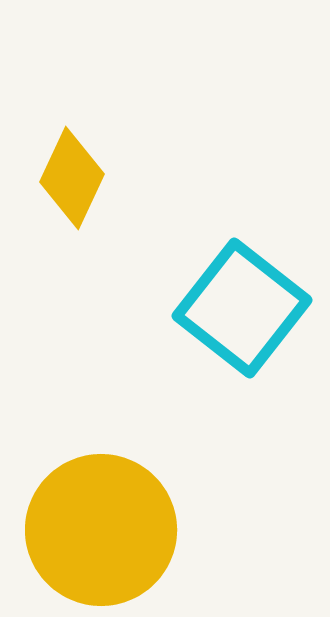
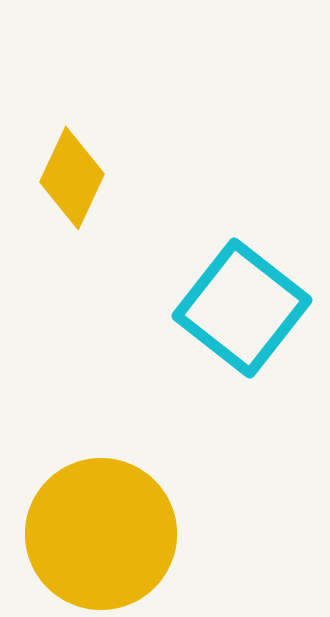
yellow circle: moved 4 px down
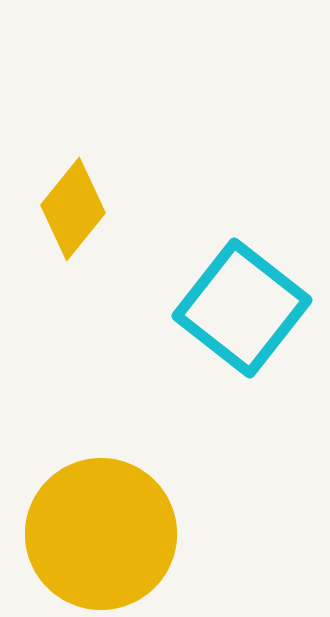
yellow diamond: moved 1 px right, 31 px down; rotated 14 degrees clockwise
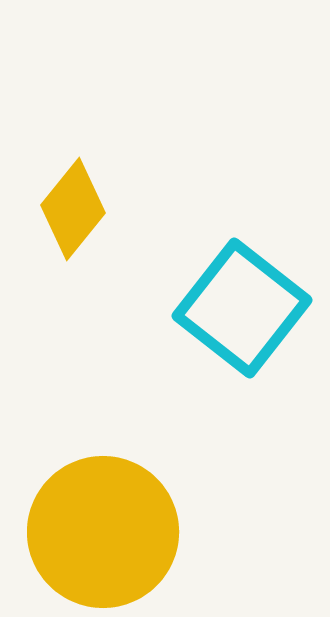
yellow circle: moved 2 px right, 2 px up
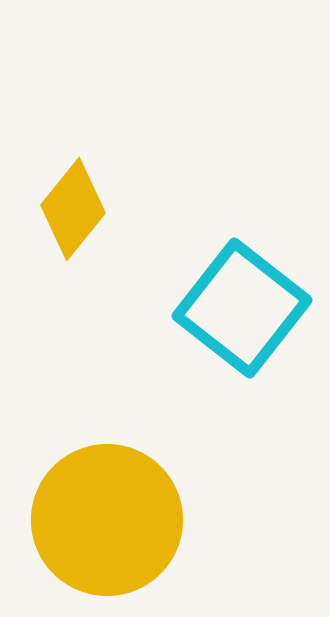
yellow circle: moved 4 px right, 12 px up
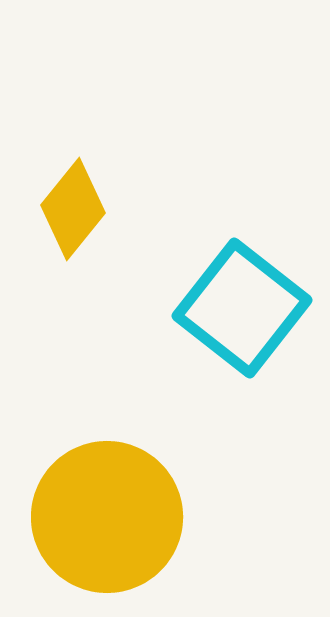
yellow circle: moved 3 px up
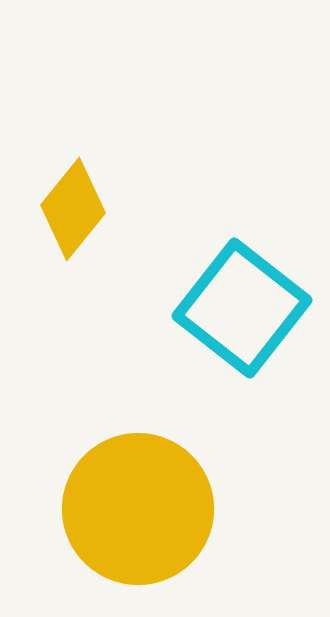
yellow circle: moved 31 px right, 8 px up
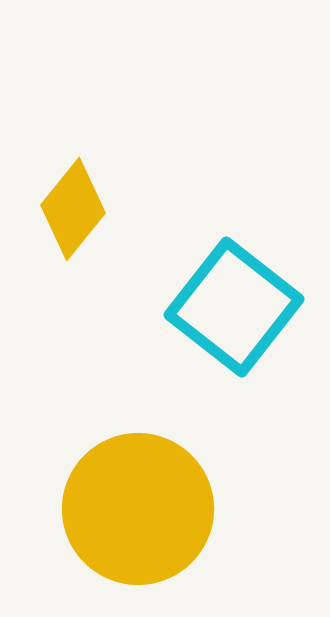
cyan square: moved 8 px left, 1 px up
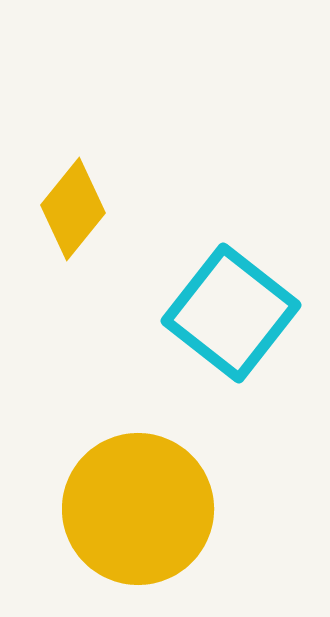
cyan square: moved 3 px left, 6 px down
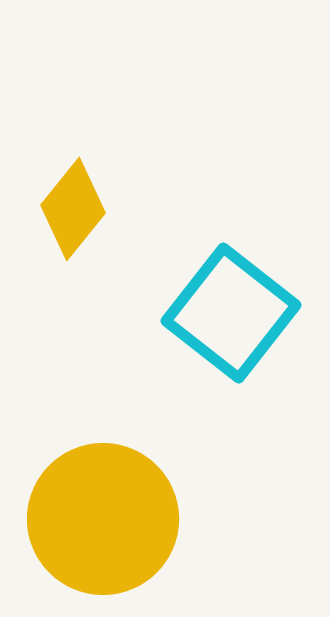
yellow circle: moved 35 px left, 10 px down
